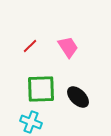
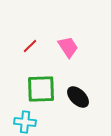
cyan cross: moved 6 px left; rotated 15 degrees counterclockwise
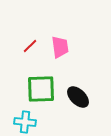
pink trapezoid: moved 8 px left; rotated 25 degrees clockwise
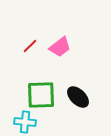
pink trapezoid: rotated 60 degrees clockwise
green square: moved 6 px down
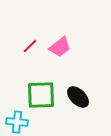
cyan cross: moved 8 px left
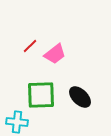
pink trapezoid: moved 5 px left, 7 px down
black ellipse: moved 2 px right
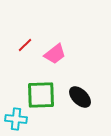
red line: moved 5 px left, 1 px up
cyan cross: moved 1 px left, 3 px up
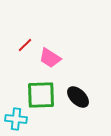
pink trapezoid: moved 5 px left, 4 px down; rotated 70 degrees clockwise
black ellipse: moved 2 px left
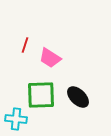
red line: rotated 28 degrees counterclockwise
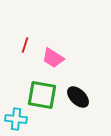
pink trapezoid: moved 3 px right
green square: moved 1 px right; rotated 12 degrees clockwise
